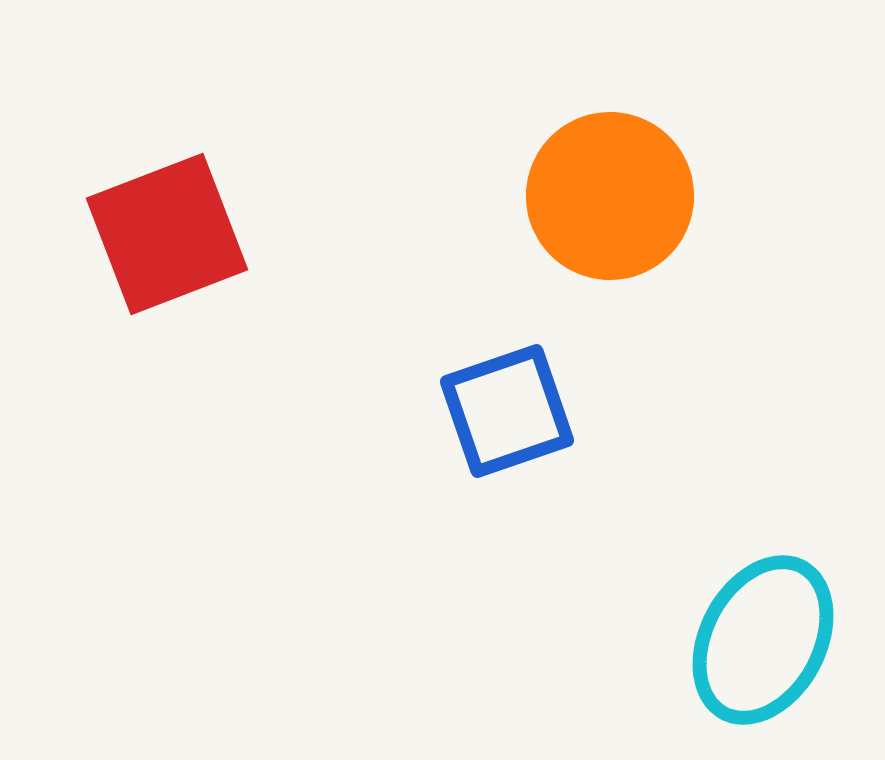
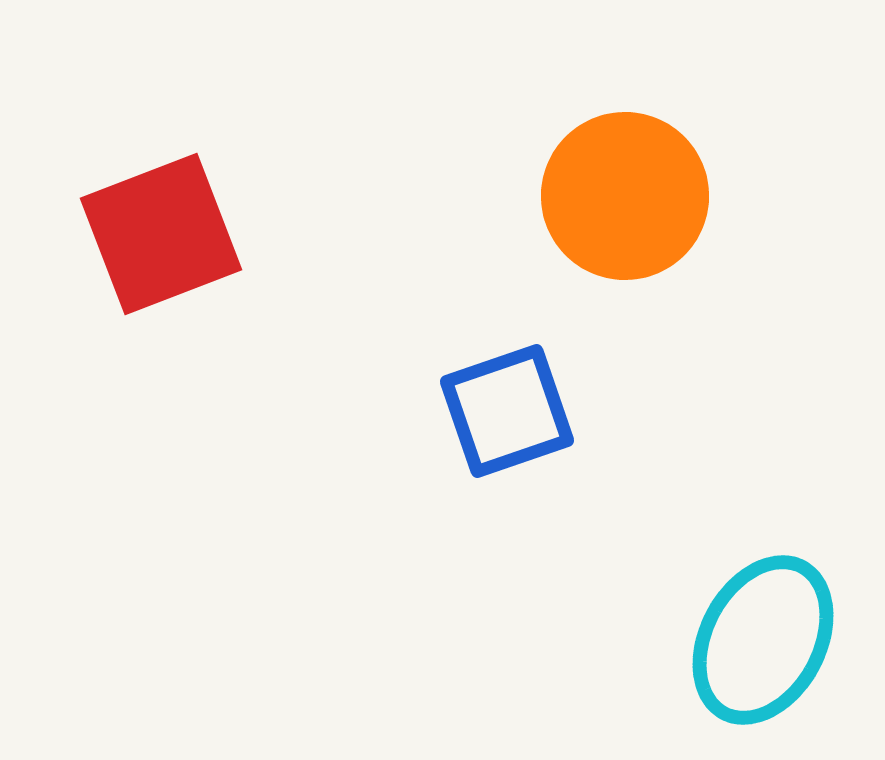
orange circle: moved 15 px right
red square: moved 6 px left
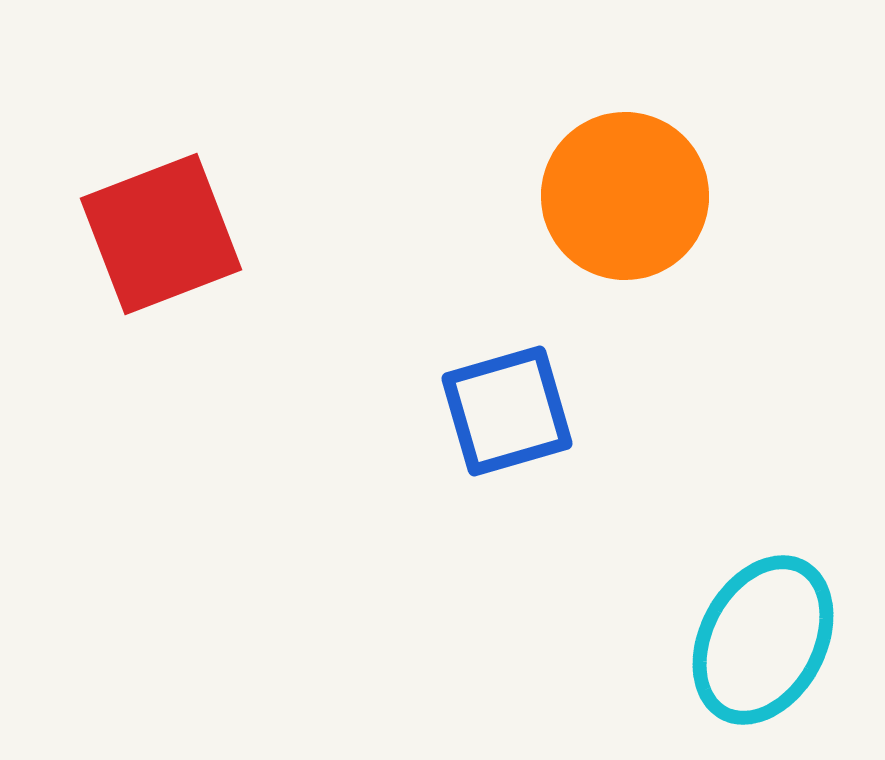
blue square: rotated 3 degrees clockwise
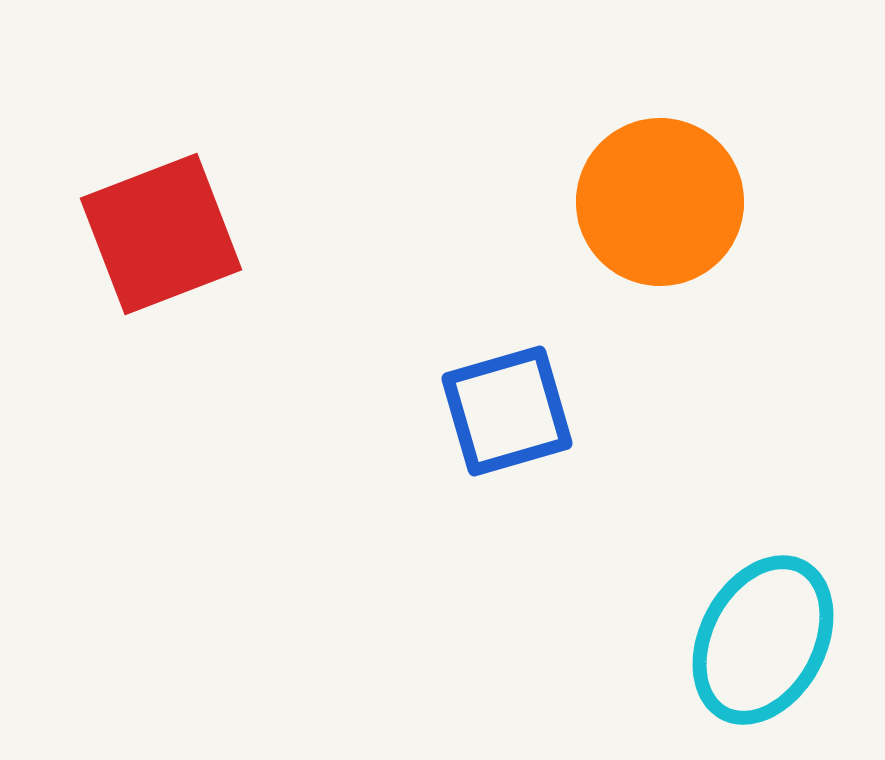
orange circle: moved 35 px right, 6 px down
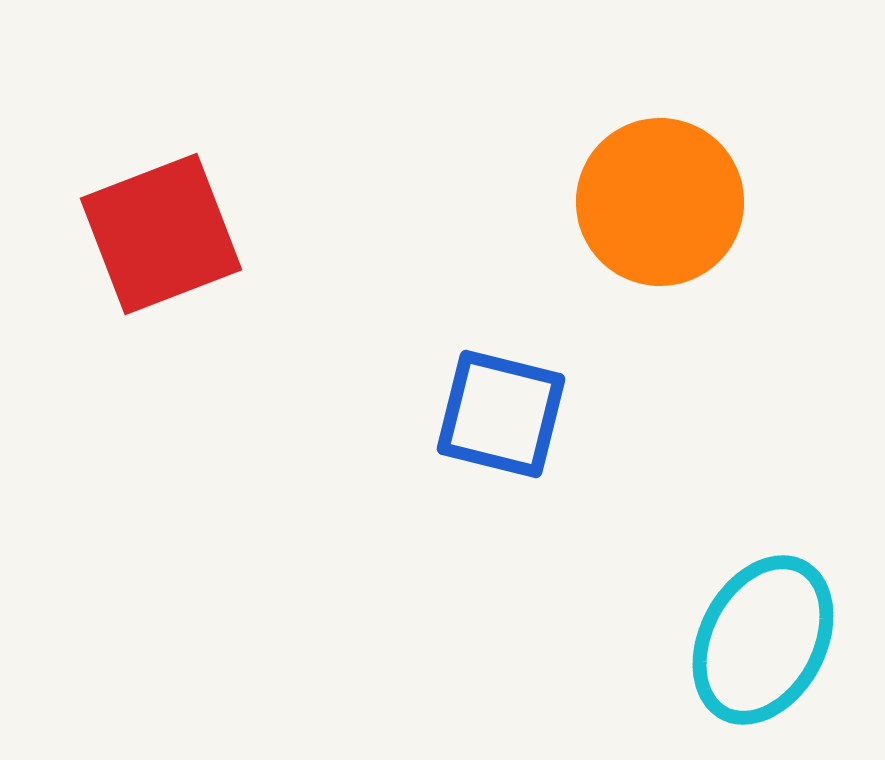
blue square: moved 6 px left, 3 px down; rotated 30 degrees clockwise
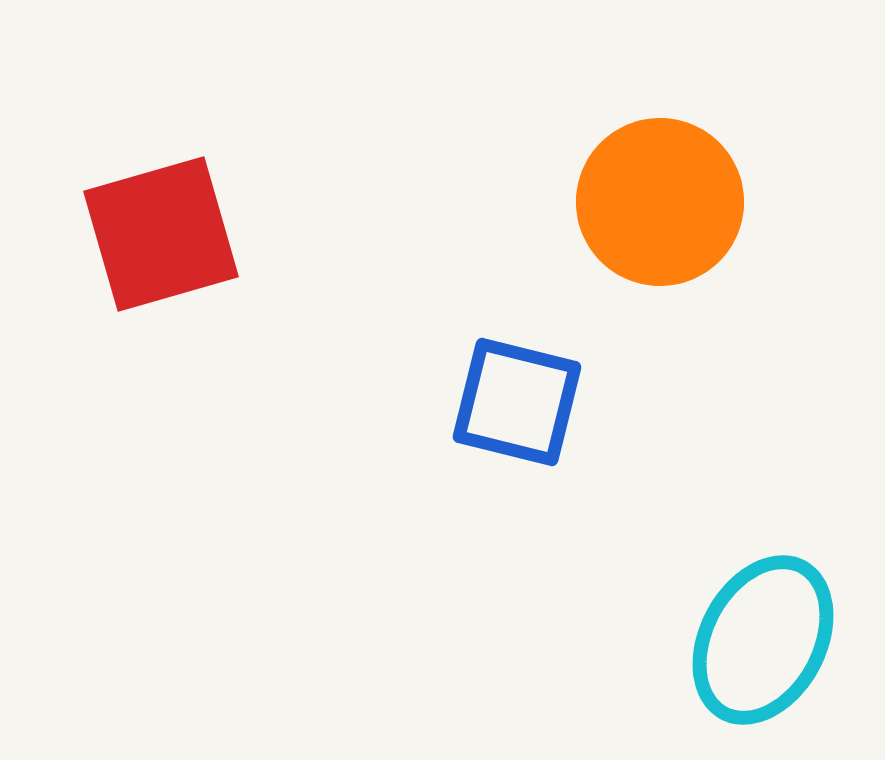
red square: rotated 5 degrees clockwise
blue square: moved 16 px right, 12 px up
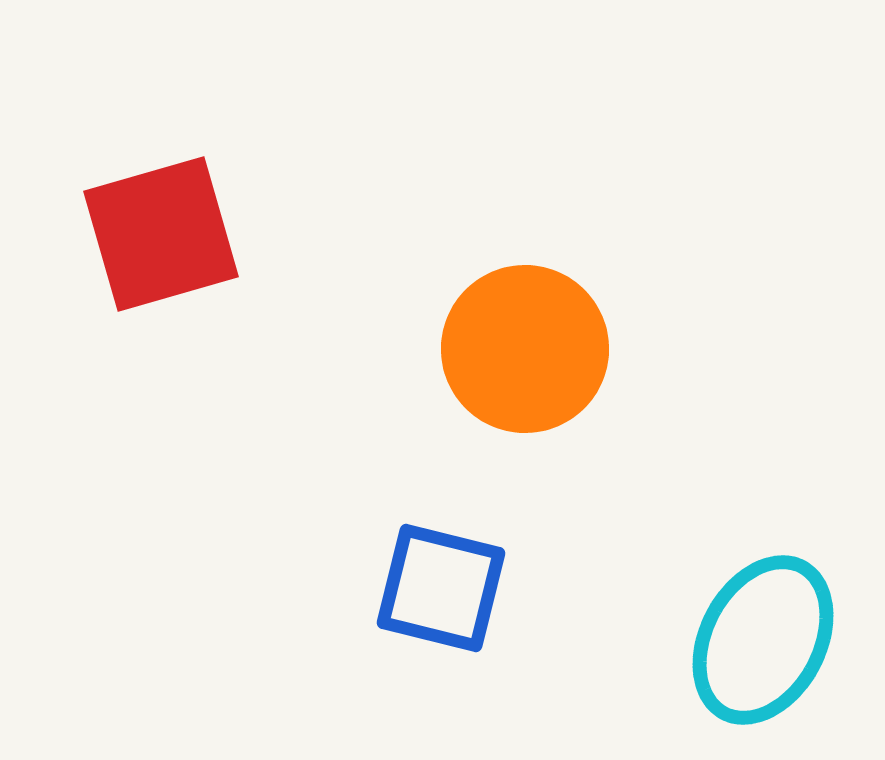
orange circle: moved 135 px left, 147 px down
blue square: moved 76 px left, 186 px down
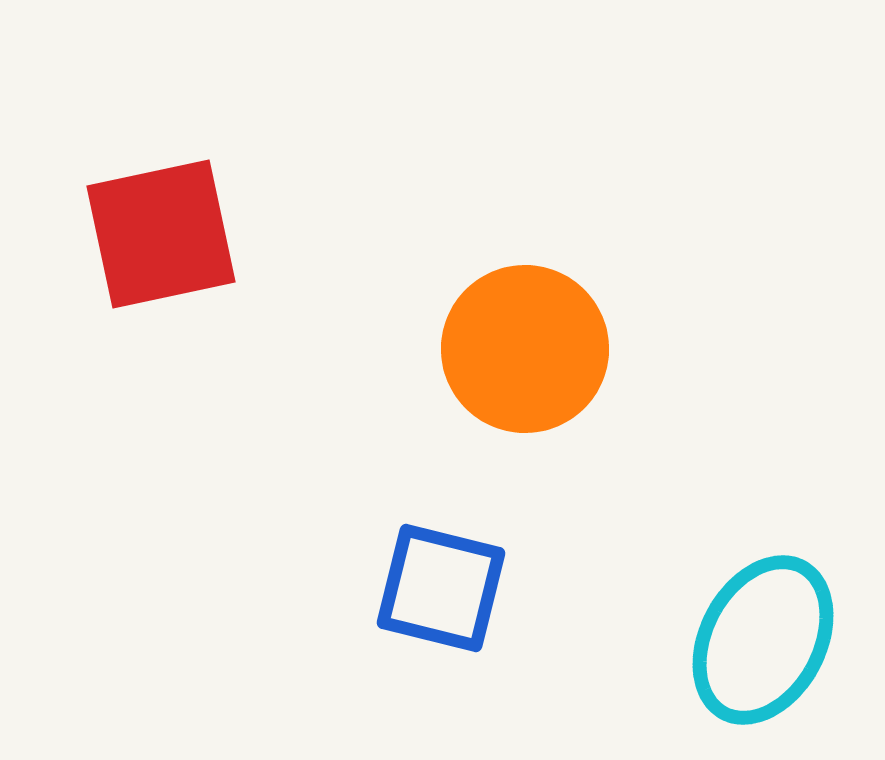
red square: rotated 4 degrees clockwise
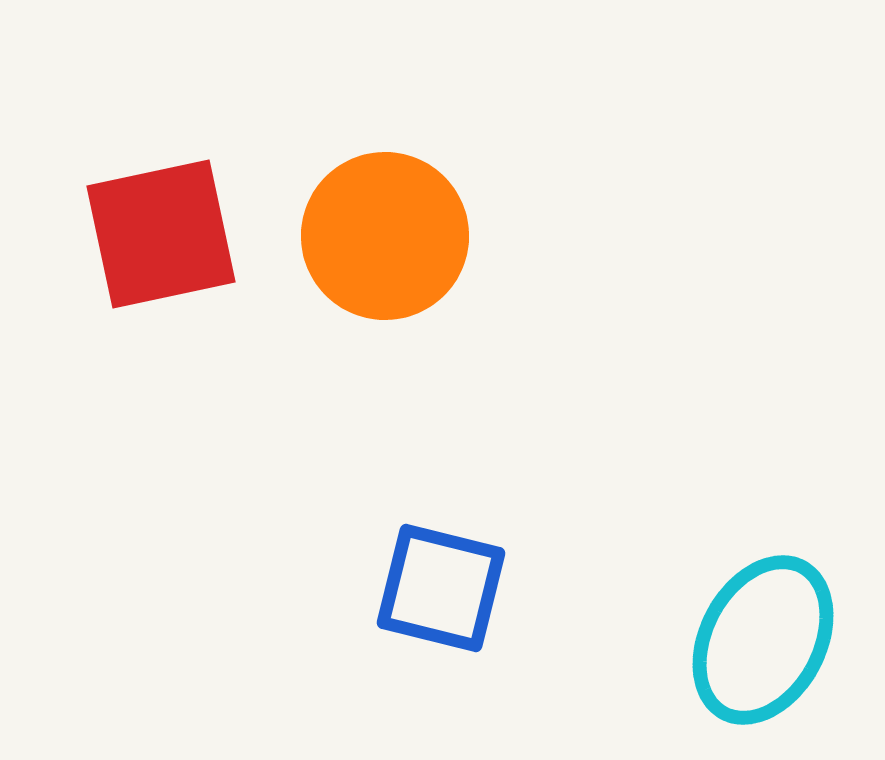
orange circle: moved 140 px left, 113 px up
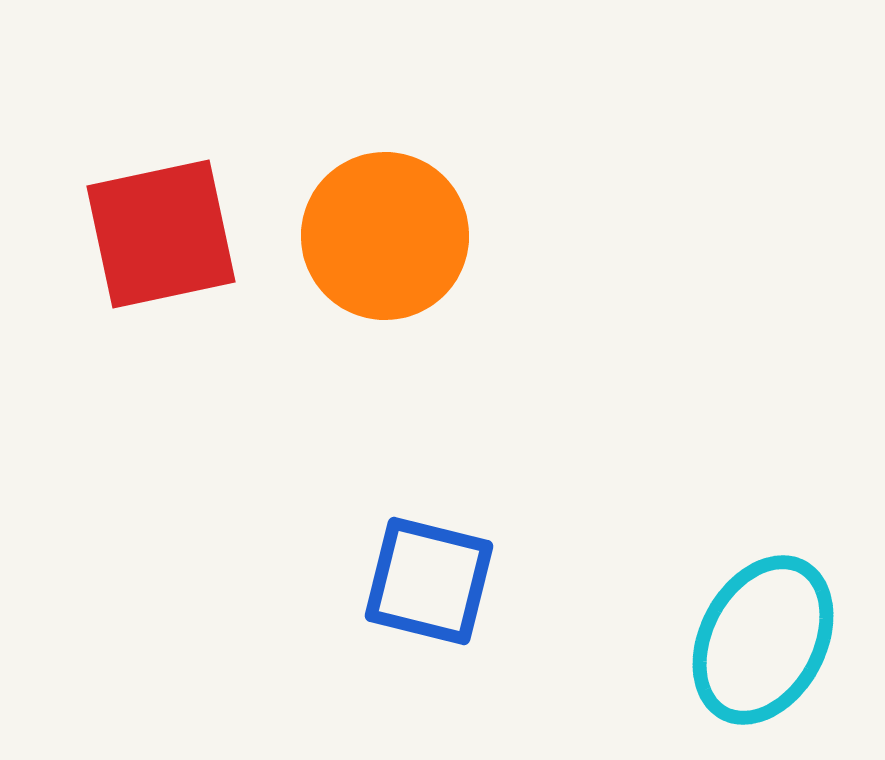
blue square: moved 12 px left, 7 px up
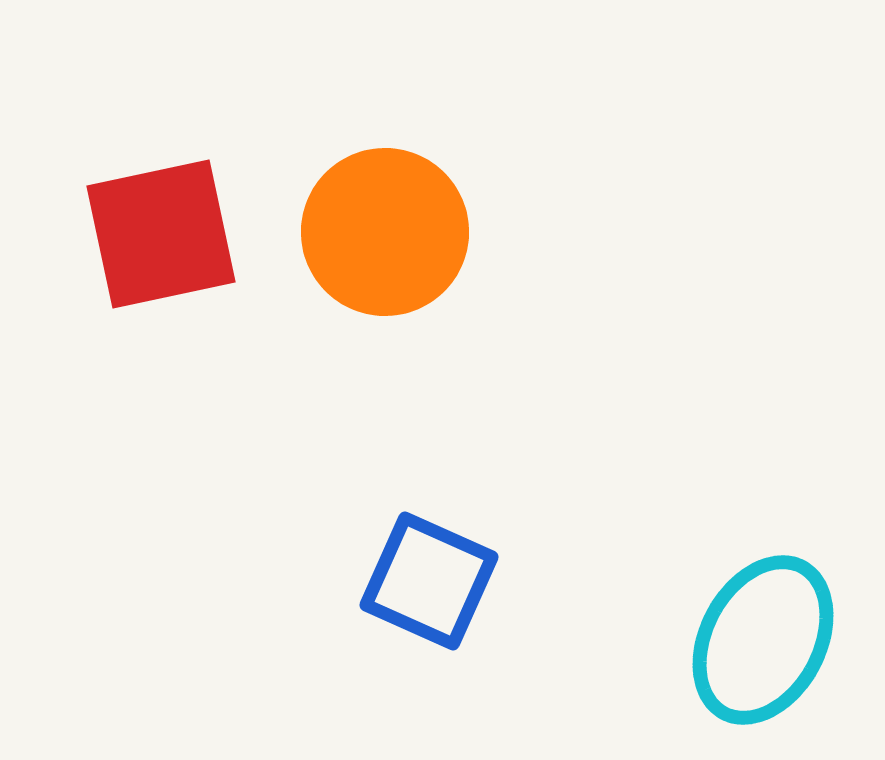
orange circle: moved 4 px up
blue square: rotated 10 degrees clockwise
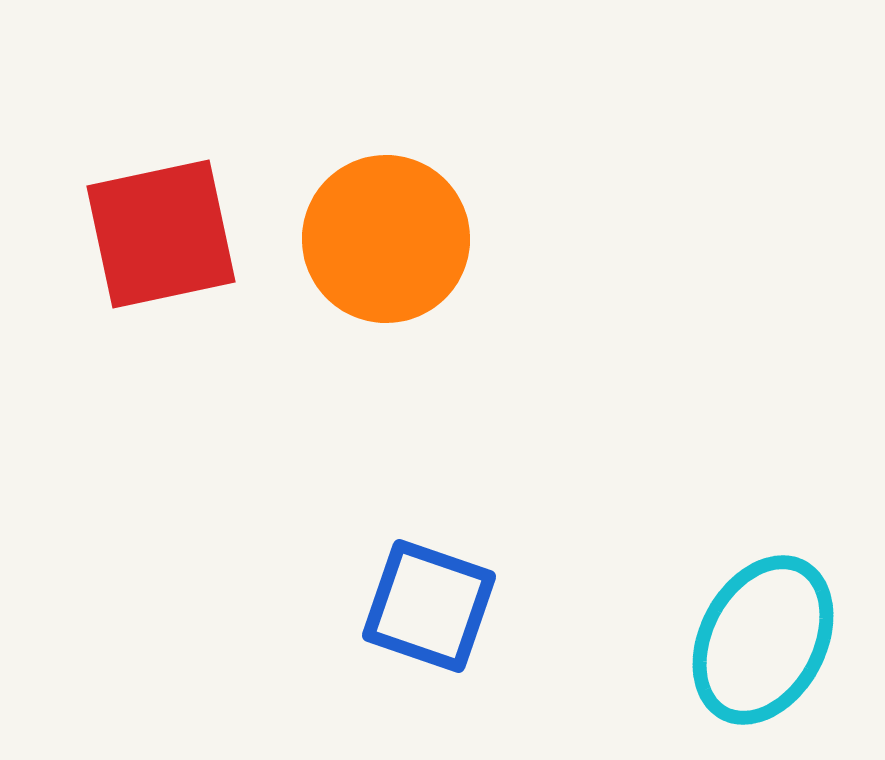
orange circle: moved 1 px right, 7 px down
blue square: moved 25 px down; rotated 5 degrees counterclockwise
